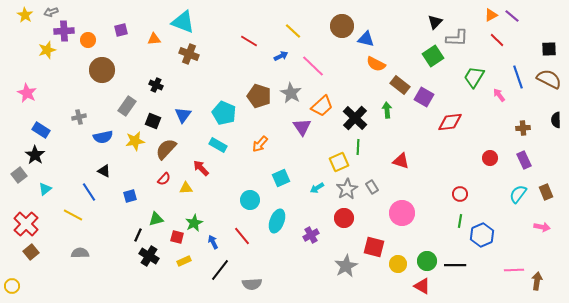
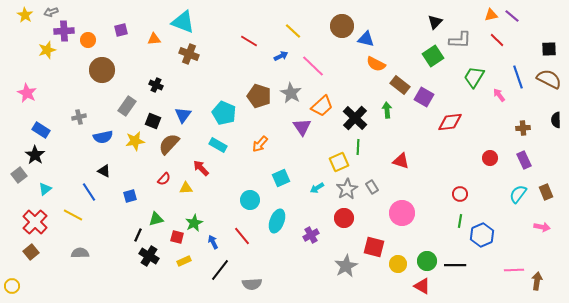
orange triangle at (491, 15): rotated 16 degrees clockwise
gray L-shape at (457, 38): moved 3 px right, 2 px down
brown semicircle at (166, 149): moved 3 px right, 5 px up
red cross at (26, 224): moved 9 px right, 2 px up
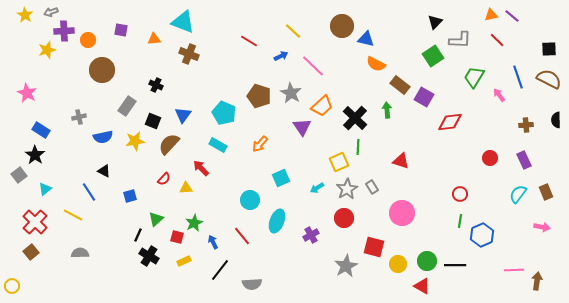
purple square at (121, 30): rotated 24 degrees clockwise
brown cross at (523, 128): moved 3 px right, 3 px up
green triangle at (156, 219): rotated 28 degrees counterclockwise
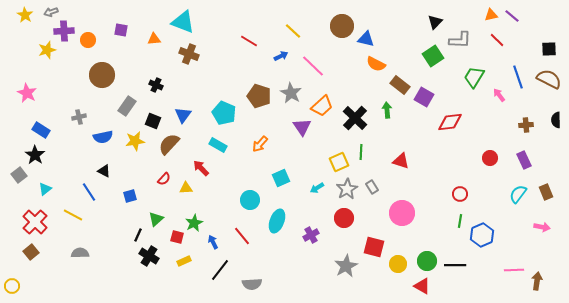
brown circle at (102, 70): moved 5 px down
green line at (358, 147): moved 3 px right, 5 px down
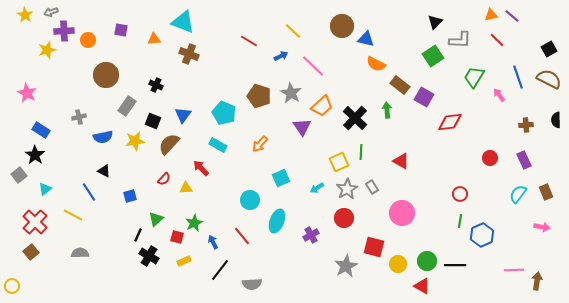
black square at (549, 49): rotated 28 degrees counterclockwise
brown circle at (102, 75): moved 4 px right
red triangle at (401, 161): rotated 12 degrees clockwise
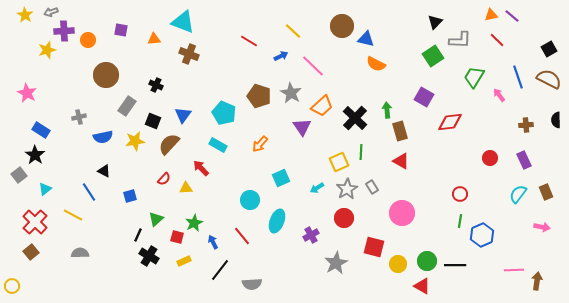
brown rectangle at (400, 85): moved 46 px down; rotated 36 degrees clockwise
gray star at (346, 266): moved 10 px left, 3 px up
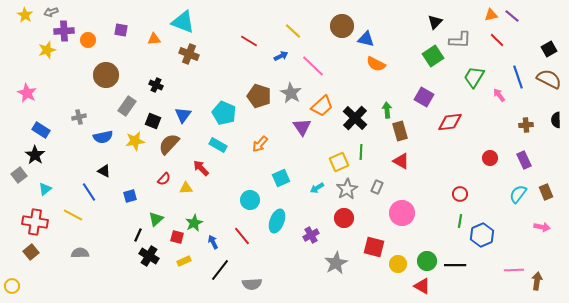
gray rectangle at (372, 187): moved 5 px right; rotated 56 degrees clockwise
red cross at (35, 222): rotated 35 degrees counterclockwise
